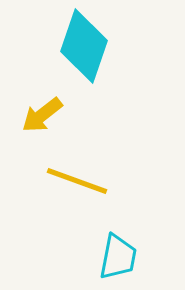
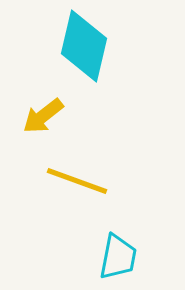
cyan diamond: rotated 6 degrees counterclockwise
yellow arrow: moved 1 px right, 1 px down
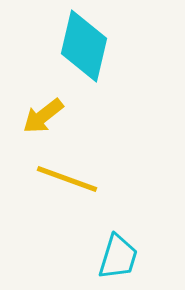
yellow line: moved 10 px left, 2 px up
cyan trapezoid: rotated 6 degrees clockwise
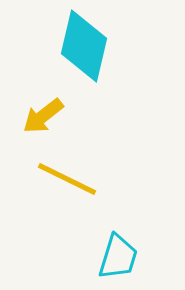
yellow line: rotated 6 degrees clockwise
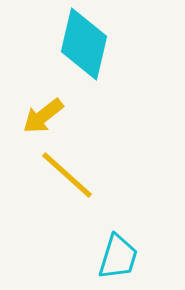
cyan diamond: moved 2 px up
yellow line: moved 4 px up; rotated 16 degrees clockwise
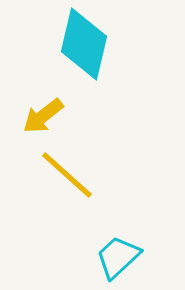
cyan trapezoid: rotated 150 degrees counterclockwise
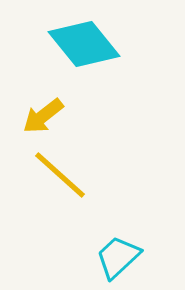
cyan diamond: rotated 52 degrees counterclockwise
yellow line: moved 7 px left
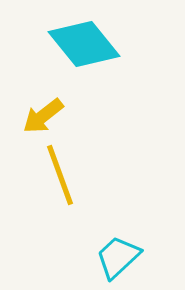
yellow line: rotated 28 degrees clockwise
